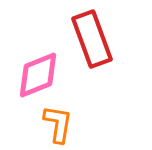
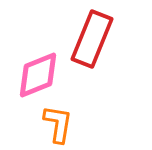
red rectangle: rotated 42 degrees clockwise
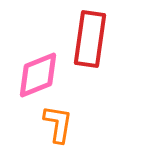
red rectangle: moved 2 px left; rotated 14 degrees counterclockwise
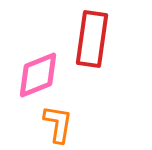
red rectangle: moved 2 px right
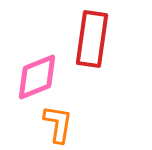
pink diamond: moved 1 px left, 2 px down
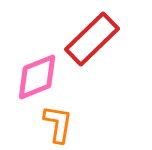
red rectangle: rotated 38 degrees clockwise
